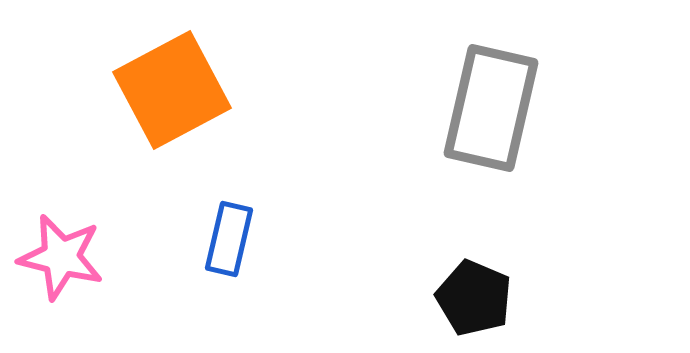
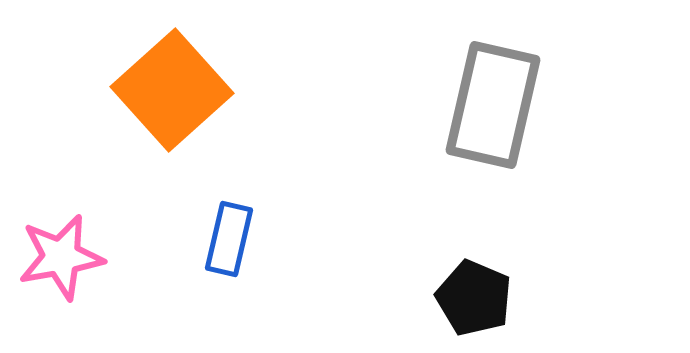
orange square: rotated 14 degrees counterclockwise
gray rectangle: moved 2 px right, 3 px up
pink star: rotated 24 degrees counterclockwise
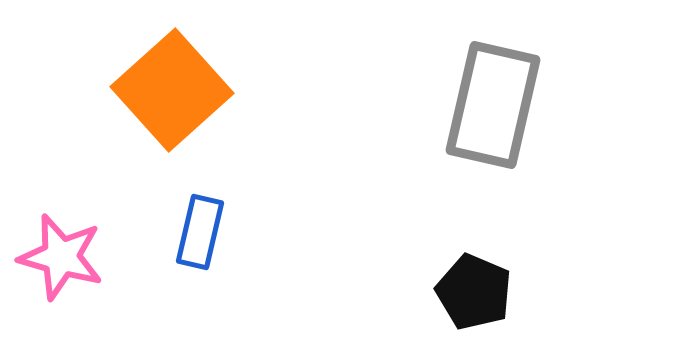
blue rectangle: moved 29 px left, 7 px up
pink star: rotated 26 degrees clockwise
black pentagon: moved 6 px up
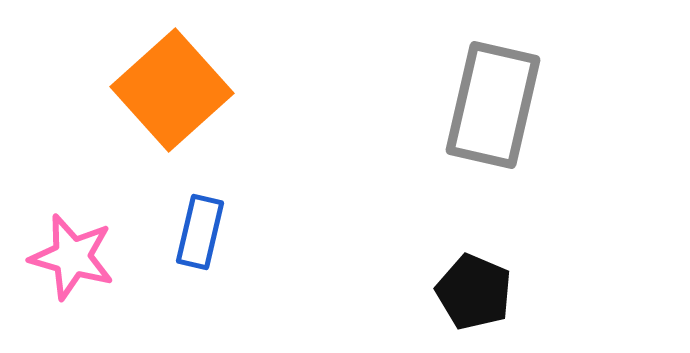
pink star: moved 11 px right
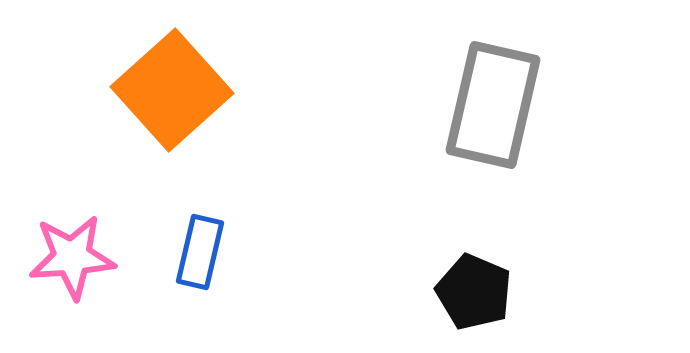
blue rectangle: moved 20 px down
pink star: rotated 20 degrees counterclockwise
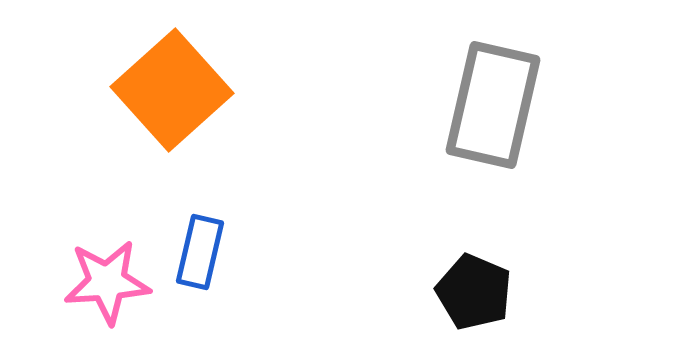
pink star: moved 35 px right, 25 px down
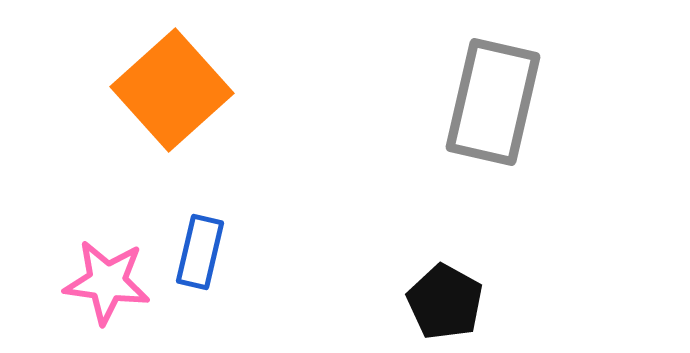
gray rectangle: moved 3 px up
pink star: rotated 12 degrees clockwise
black pentagon: moved 29 px left, 10 px down; rotated 6 degrees clockwise
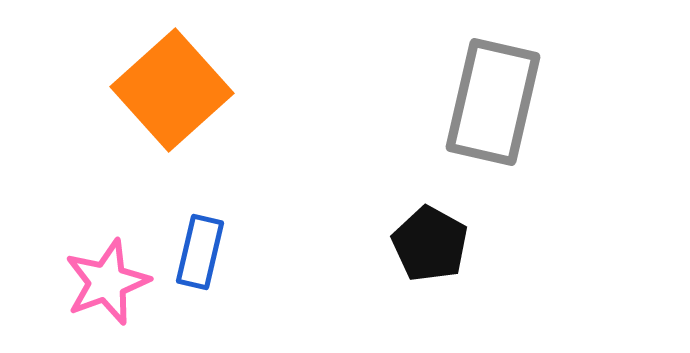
pink star: rotated 28 degrees counterclockwise
black pentagon: moved 15 px left, 58 px up
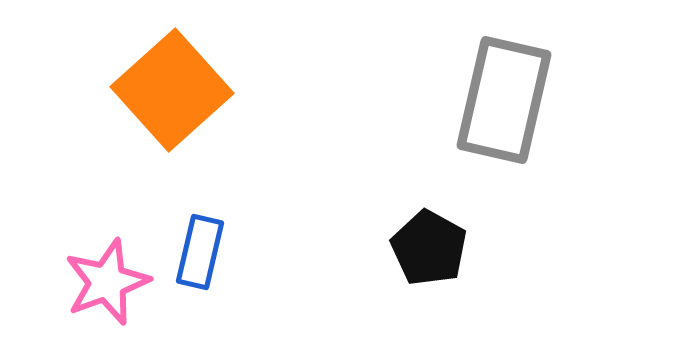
gray rectangle: moved 11 px right, 2 px up
black pentagon: moved 1 px left, 4 px down
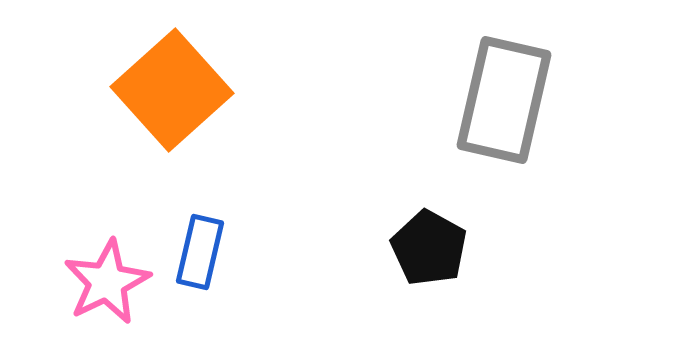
pink star: rotated 6 degrees counterclockwise
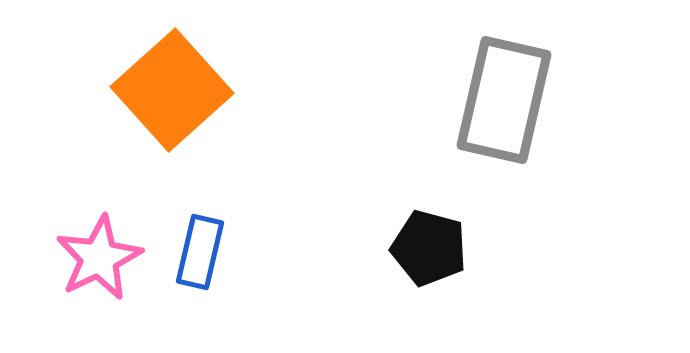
black pentagon: rotated 14 degrees counterclockwise
pink star: moved 8 px left, 24 px up
